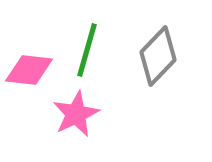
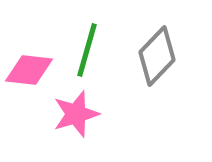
gray diamond: moved 1 px left
pink star: rotated 9 degrees clockwise
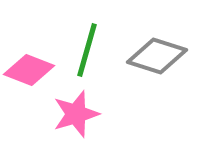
gray diamond: rotated 64 degrees clockwise
pink diamond: rotated 15 degrees clockwise
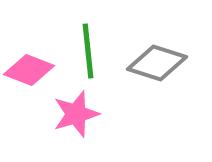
green line: moved 1 px right, 1 px down; rotated 22 degrees counterclockwise
gray diamond: moved 7 px down
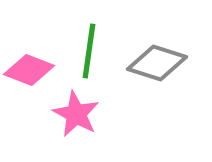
green line: moved 1 px right; rotated 14 degrees clockwise
pink star: rotated 27 degrees counterclockwise
